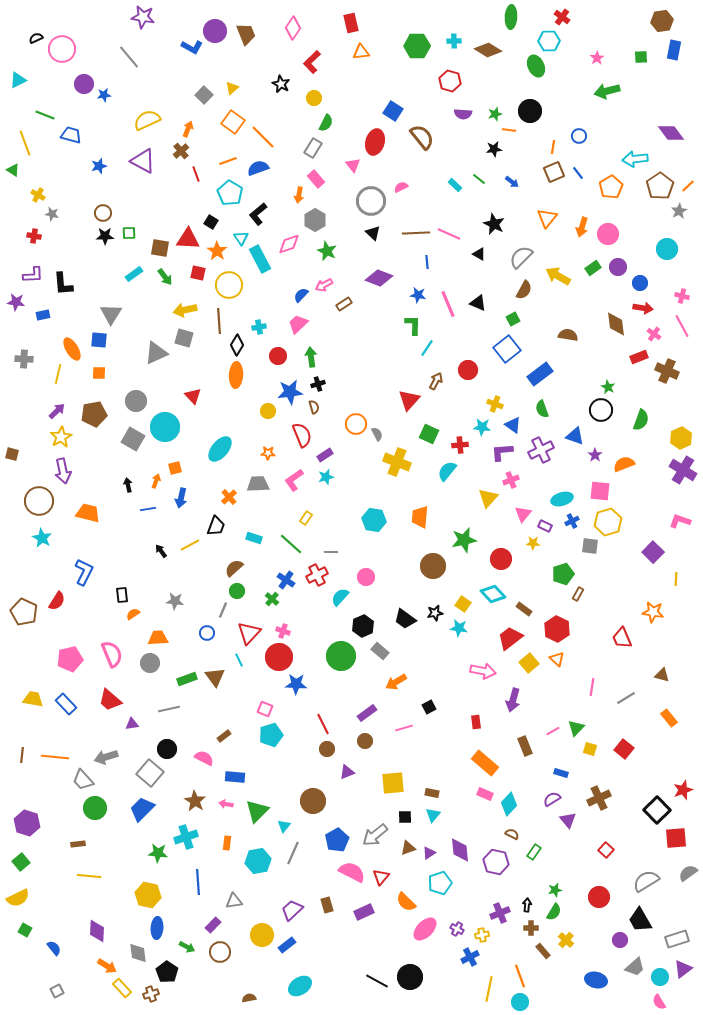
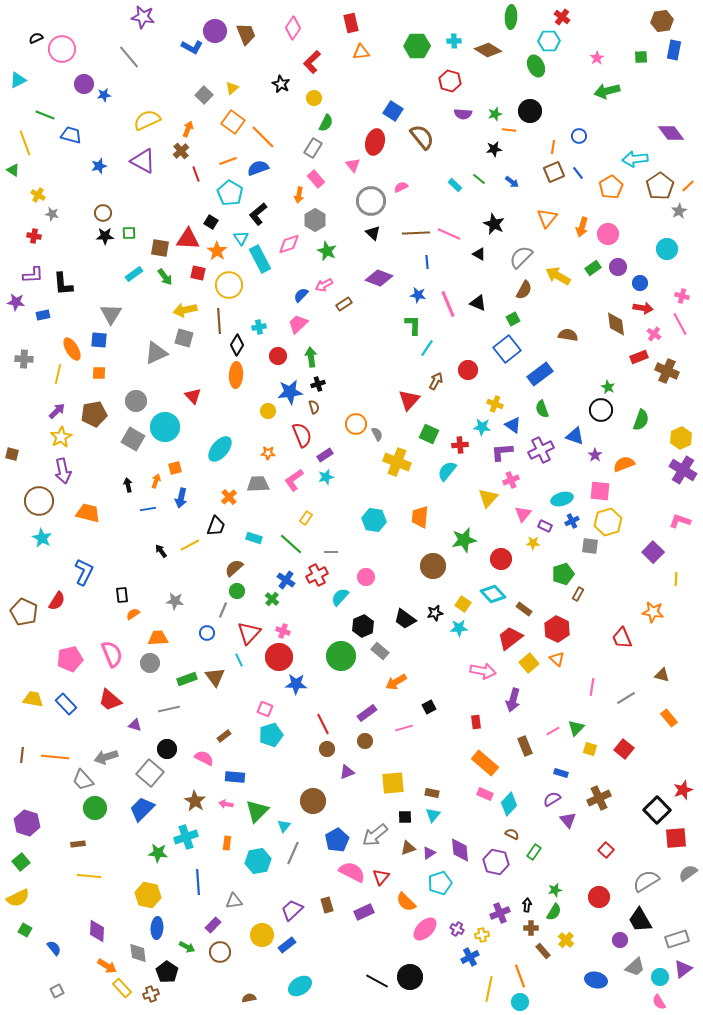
pink line at (682, 326): moved 2 px left, 2 px up
cyan star at (459, 628): rotated 12 degrees counterclockwise
purple triangle at (132, 724): moved 3 px right, 1 px down; rotated 24 degrees clockwise
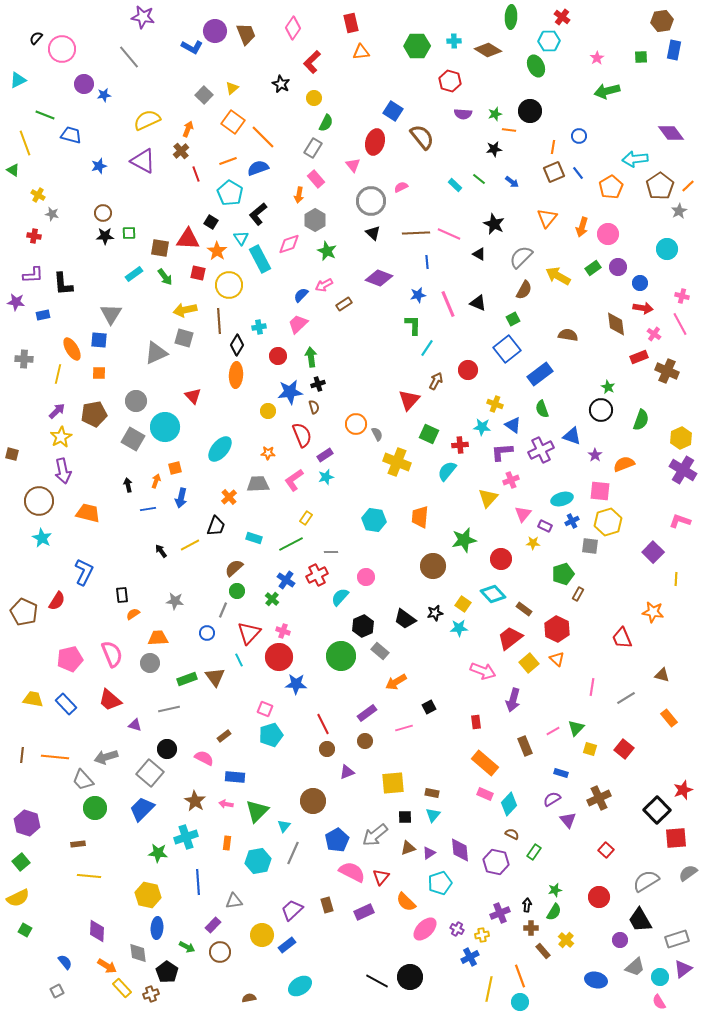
black semicircle at (36, 38): rotated 24 degrees counterclockwise
blue star at (418, 295): rotated 21 degrees counterclockwise
blue triangle at (575, 436): moved 3 px left
green line at (291, 544): rotated 70 degrees counterclockwise
pink arrow at (483, 671): rotated 10 degrees clockwise
blue semicircle at (54, 948): moved 11 px right, 14 px down
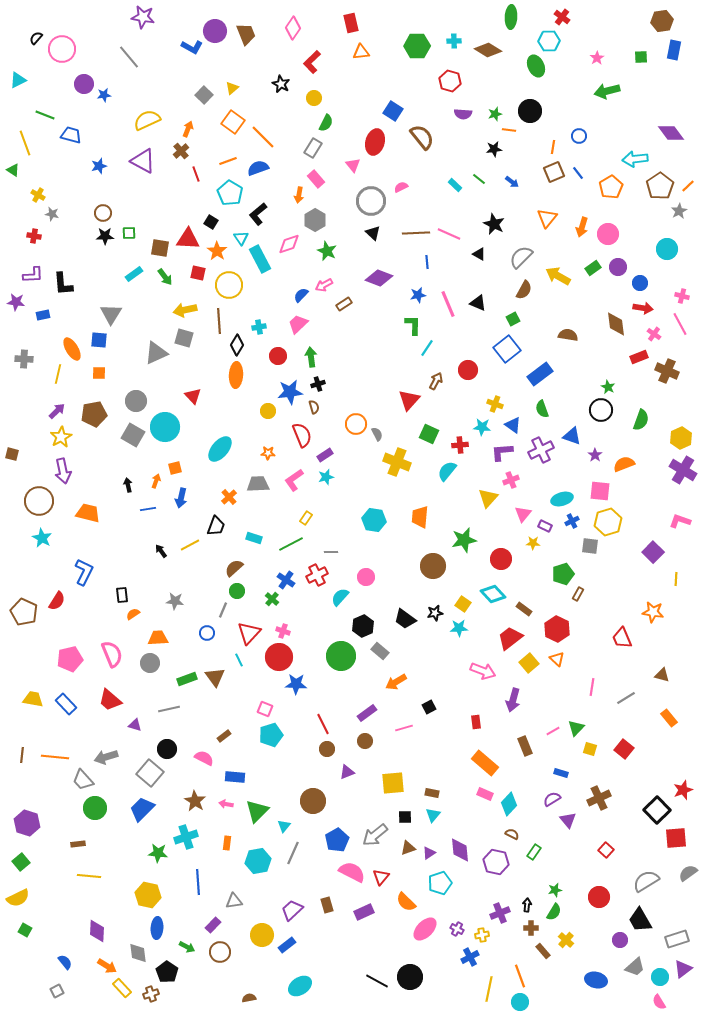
gray square at (133, 439): moved 4 px up
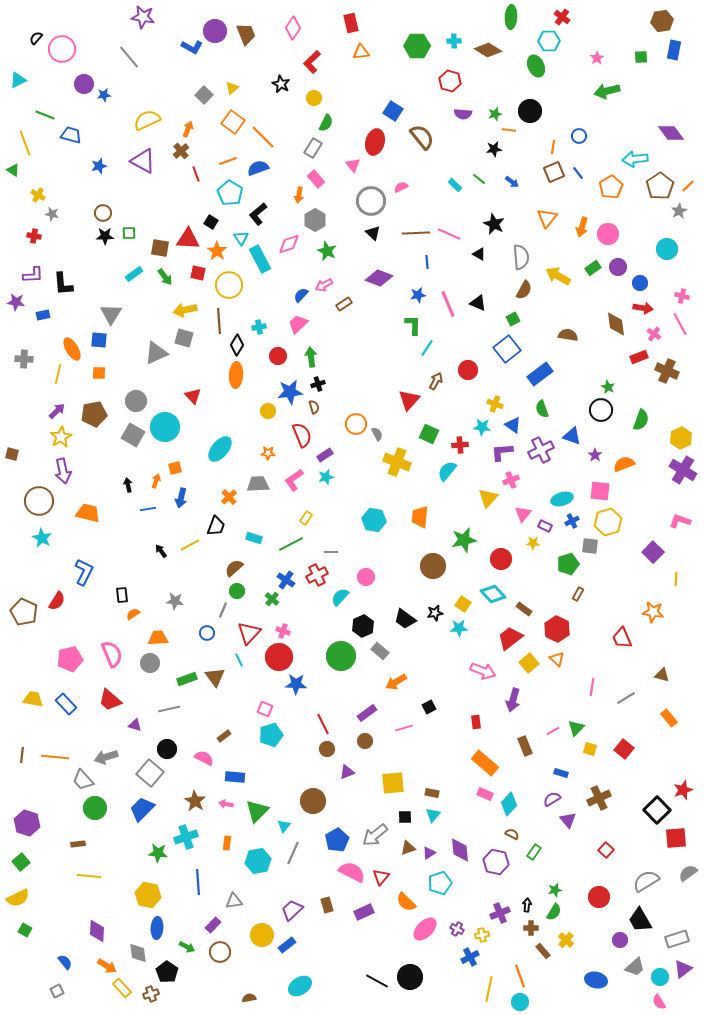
gray semicircle at (521, 257): rotated 130 degrees clockwise
green pentagon at (563, 574): moved 5 px right, 10 px up
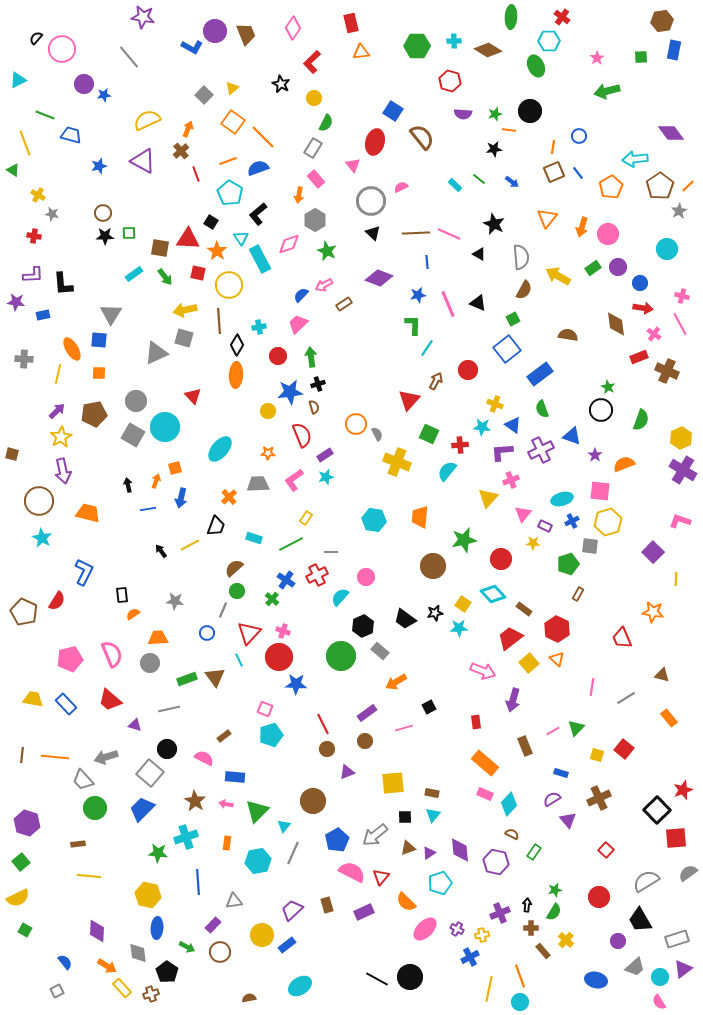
yellow square at (590, 749): moved 7 px right, 6 px down
purple circle at (620, 940): moved 2 px left, 1 px down
black line at (377, 981): moved 2 px up
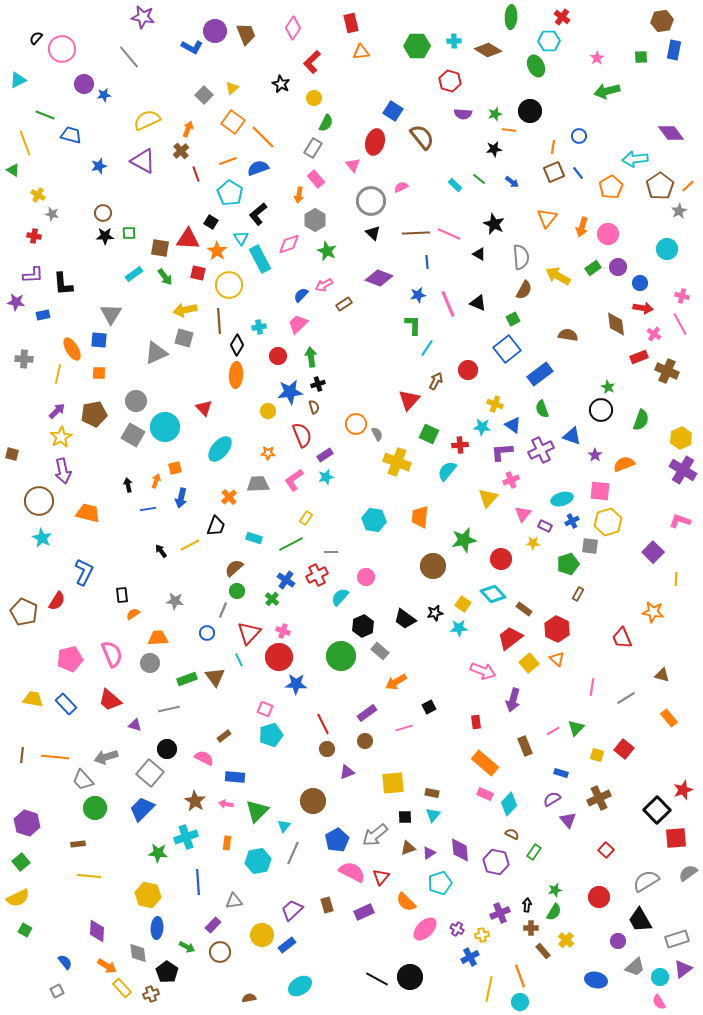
red triangle at (193, 396): moved 11 px right, 12 px down
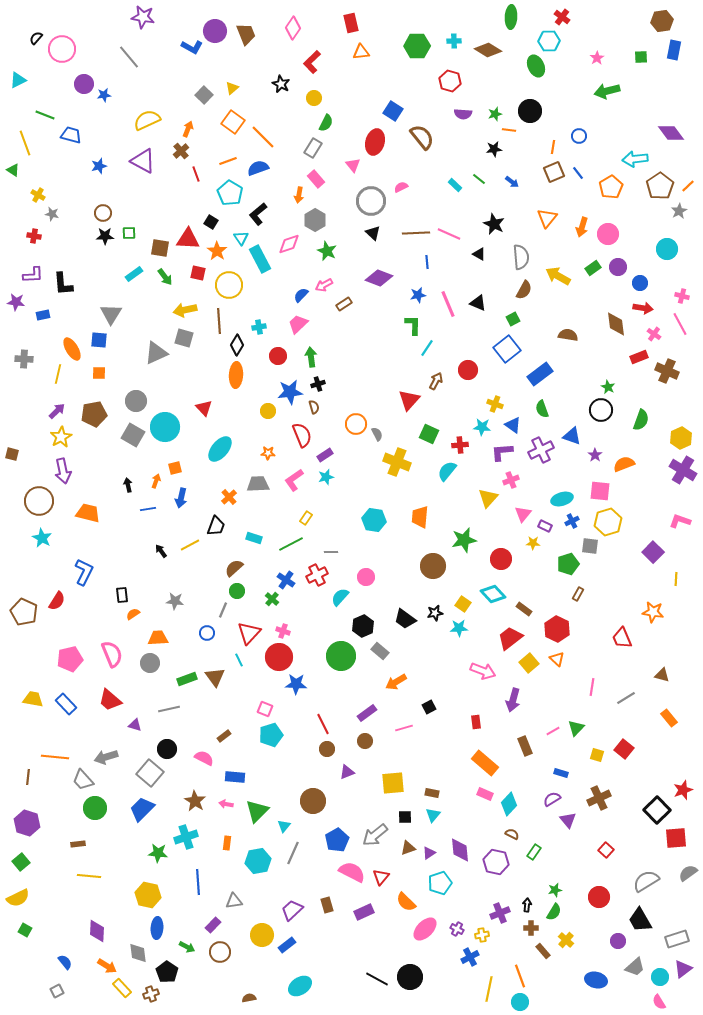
brown line at (22, 755): moved 6 px right, 22 px down
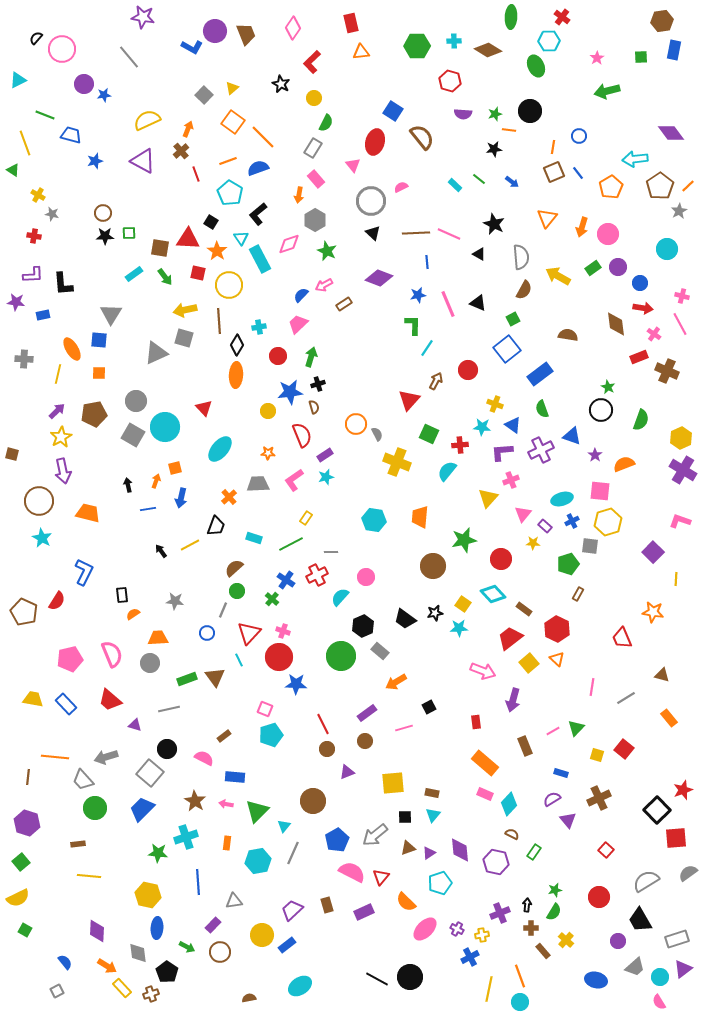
blue star at (99, 166): moved 4 px left, 5 px up
green arrow at (311, 357): rotated 24 degrees clockwise
purple rectangle at (545, 526): rotated 16 degrees clockwise
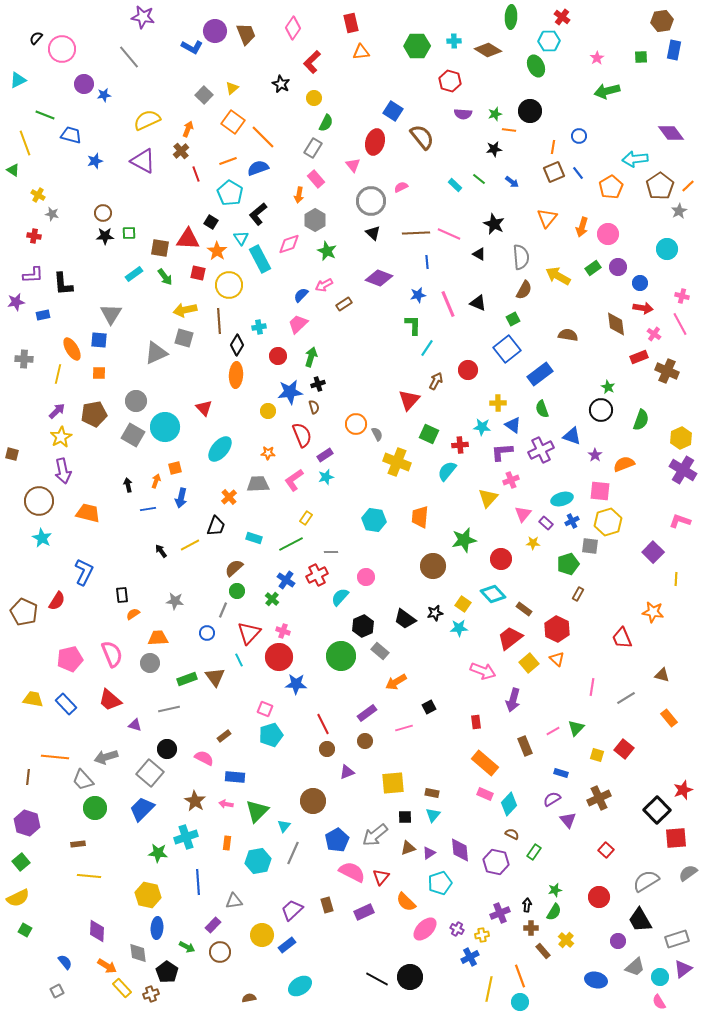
purple star at (16, 302): rotated 18 degrees counterclockwise
yellow cross at (495, 404): moved 3 px right, 1 px up; rotated 21 degrees counterclockwise
purple rectangle at (545, 526): moved 1 px right, 3 px up
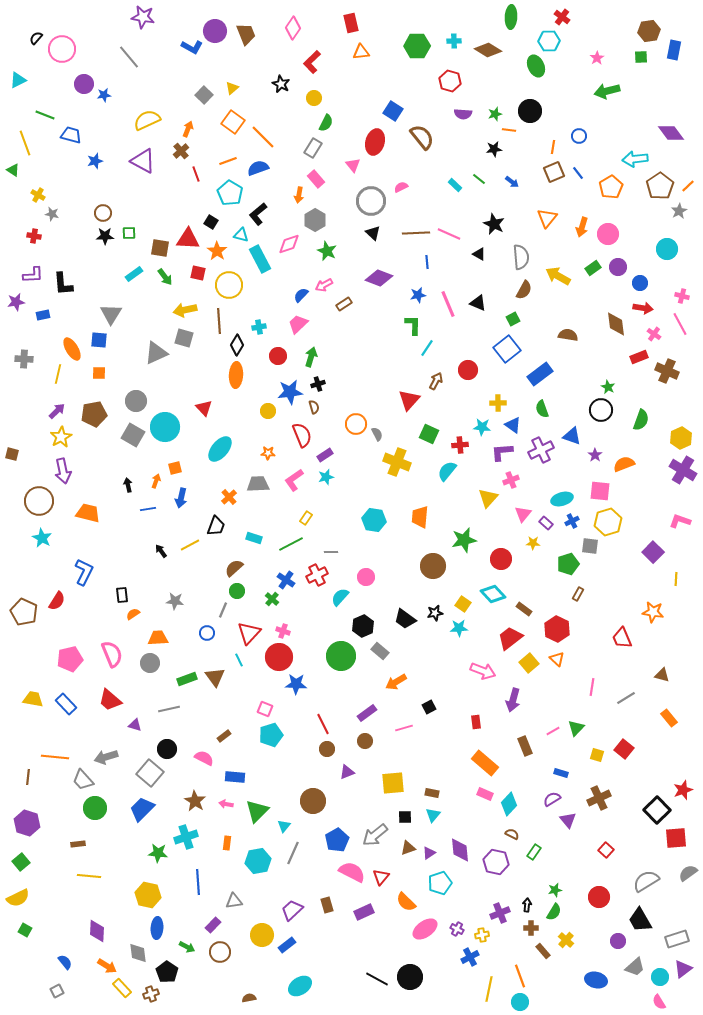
brown hexagon at (662, 21): moved 13 px left, 10 px down
cyan triangle at (241, 238): moved 3 px up; rotated 42 degrees counterclockwise
pink ellipse at (425, 929): rotated 10 degrees clockwise
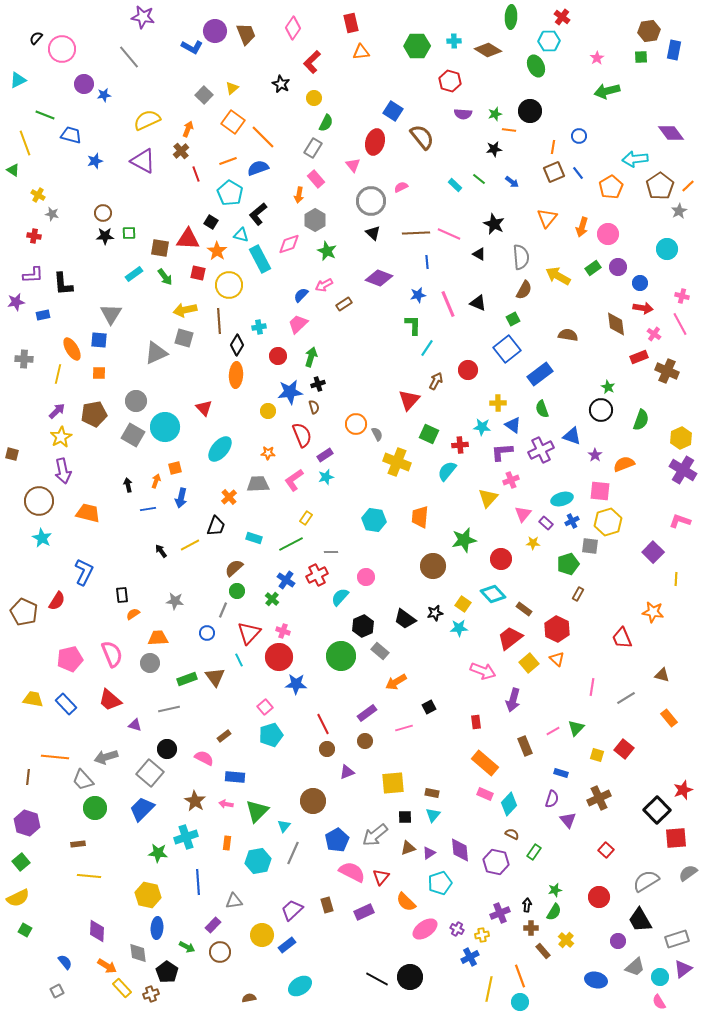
pink square at (265, 709): moved 2 px up; rotated 28 degrees clockwise
purple semicircle at (552, 799): rotated 138 degrees clockwise
